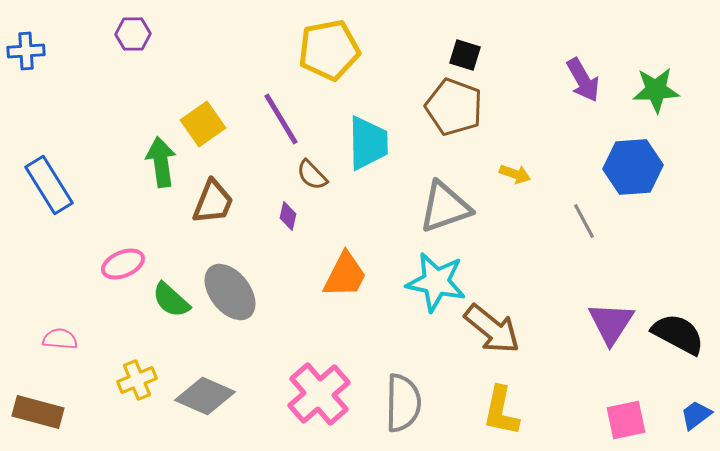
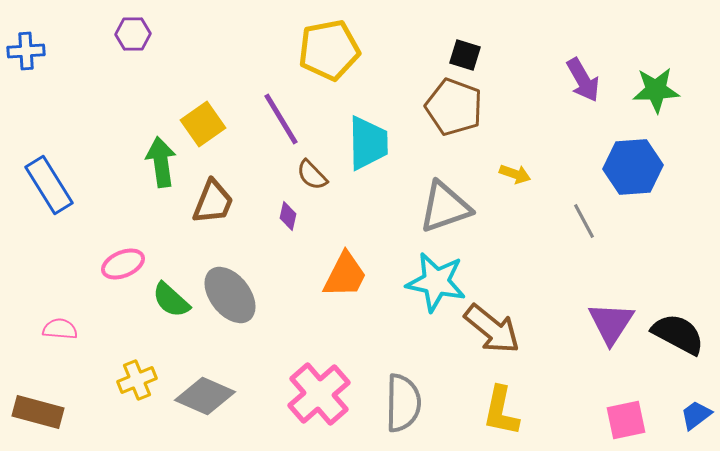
gray ellipse: moved 3 px down
pink semicircle: moved 10 px up
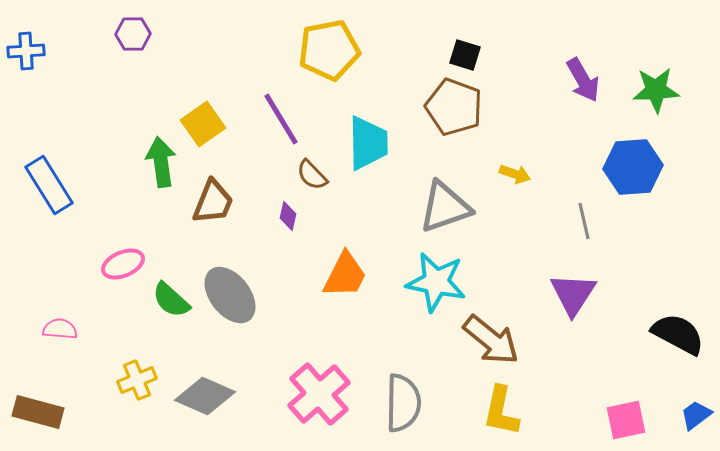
gray line: rotated 15 degrees clockwise
purple triangle: moved 38 px left, 29 px up
brown arrow: moved 1 px left, 11 px down
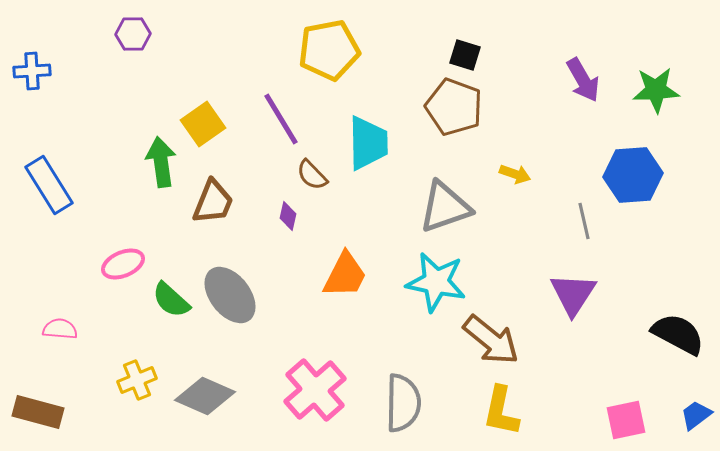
blue cross: moved 6 px right, 20 px down
blue hexagon: moved 8 px down
pink cross: moved 4 px left, 4 px up
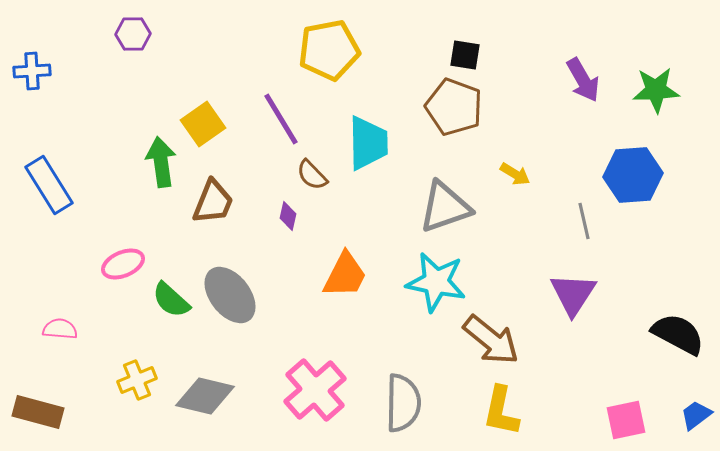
black square: rotated 8 degrees counterclockwise
yellow arrow: rotated 12 degrees clockwise
gray diamond: rotated 10 degrees counterclockwise
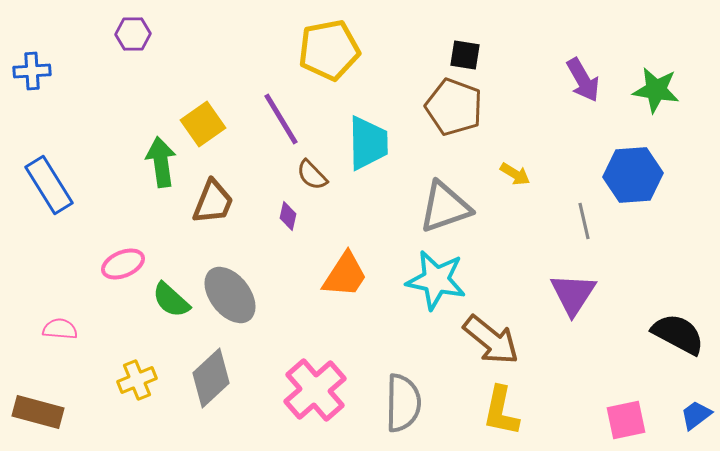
green star: rotated 12 degrees clockwise
orange trapezoid: rotated 6 degrees clockwise
cyan star: moved 2 px up
gray diamond: moved 6 px right, 18 px up; rotated 56 degrees counterclockwise
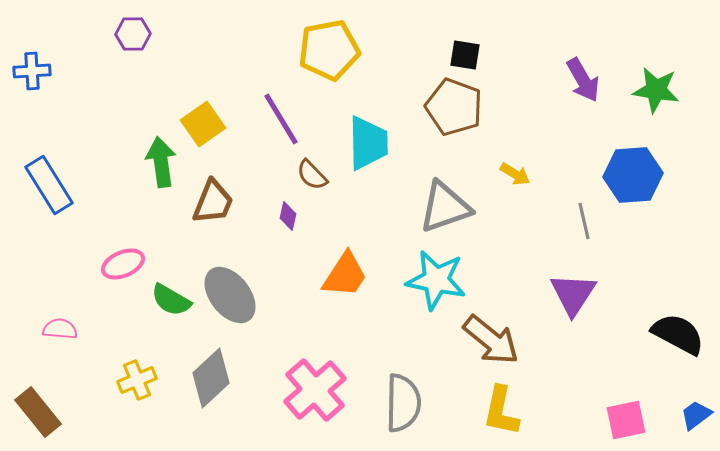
green semicircle: rotated 12 degrees counterclockwise
brown rectangle: rotated 36 degrees clockwise
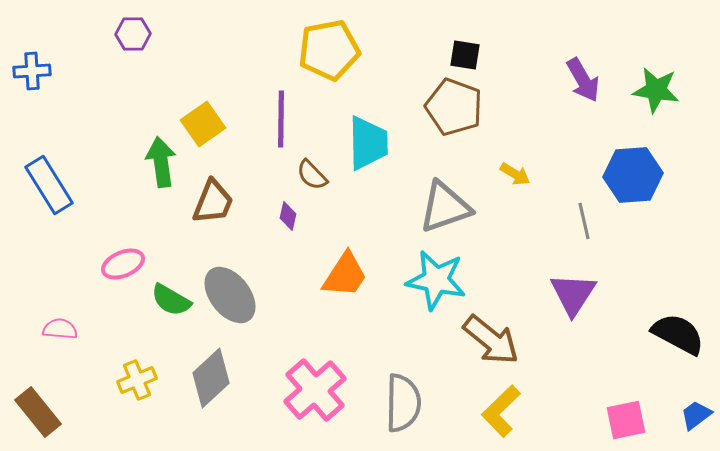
purple line: rotated 32 degrees clockwise
yellow L-shape: rotated 34 degrees clockwise
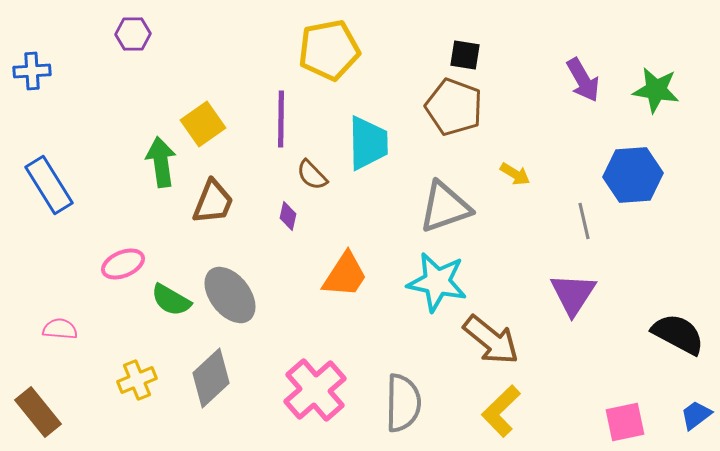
cyan star: moved 1 px right, 2 px down
pink square: moved 1 px left, 2 px down
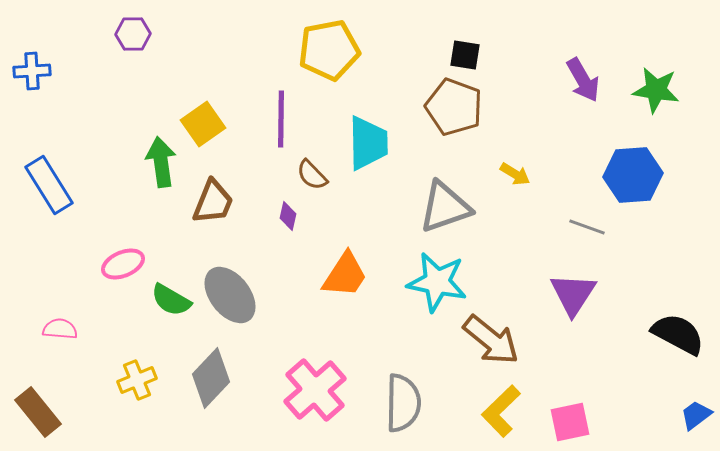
gray line: moved 3 px right, 6 px down; rotated 57 degrees counterclockwise
gray diamond: rotated 4 degrees counterclockwise
pink square: moved 55 px left
